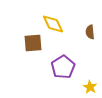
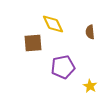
purple pentagon: rotated 20 degrees clockwise
yellow star: moved 1 px up
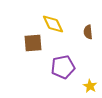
brown semicircle: moved 2 px left
